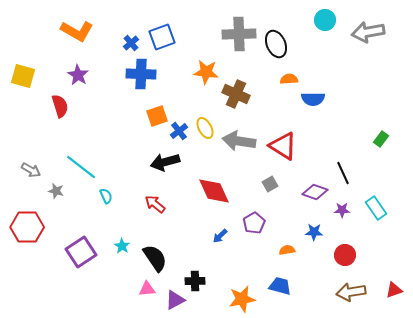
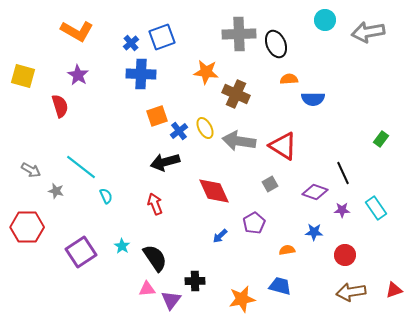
red arrow at (155, 204): rotated 30 degrees clockwise
purple triangle at (175, 300): moved 4 px left; rotated 25 degrees counterclockwise
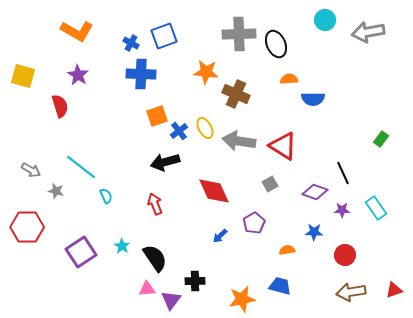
blue square at (162, 37): moved 2 px right, 1 px up
blue cross at (131, 43): rotated 21 degrees counterclockwise
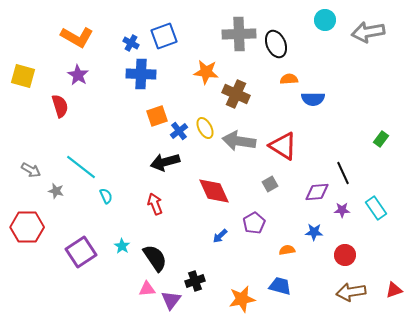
orange L-shape at (77, 31): moved 6 px down
purple diamond at (315, 192): moved 2 px right; rotated 25 degrees counterclockwise
black cross at (195, 281): rotated 18 degrees counterclockwise
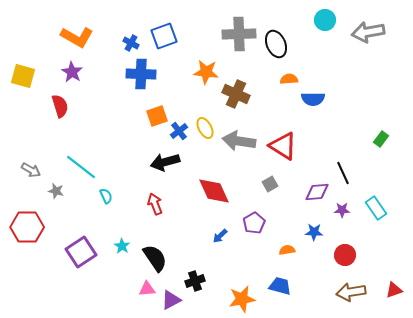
purple star at (78, 75): moved 6 px left, 3 px up
purple triangle at (171, 300): rotated 25 degrees clockwise
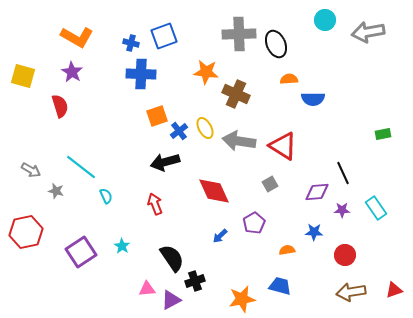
blue cross at (131, 43): rotated 14 degrees counterclockwise
green rectangle at (381, 139): moved 2 px right, 5 px up; rotated 42 degrees clockwise
red hexagon at (27, 227): moved 1 px left, 5 px down; rotated 12 degrees counterclockwise
black semicircle at (155, 258): moved 17 px right
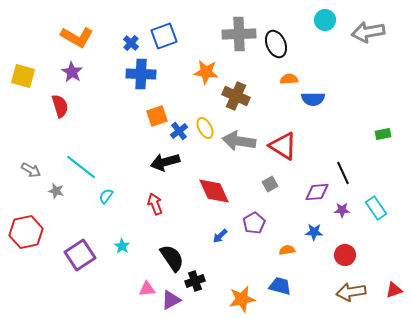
blue cross at (131, 43): rotated 28 degrees clockwise
brown cross at (236, 94): moved 2 px down
cyan semicircle at (106, 196): rotated 119 degrees counterclockwise
purple square at (81, 252): moved 1 px left, 3 px down
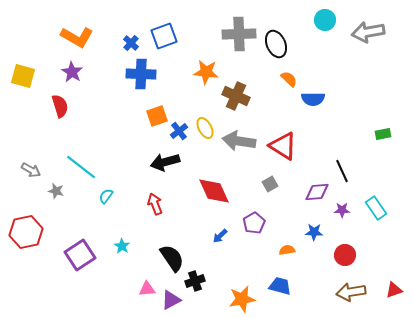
orange semicircle at (289, 79): rotated 48 degrees clockwise
black line at (343, 173): moved 1 px left, 2 px up
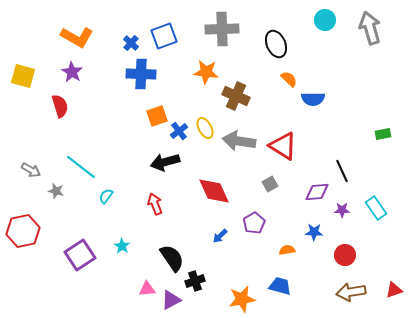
gray arrow at (368, 32): moved 2 px right, 4 px up; rotated 84 degrees clockwise
gray cross at (239, 34): moved 17 px left, 5 px up
red hexagon at (26, 232): moved 3 px left, 1 px up
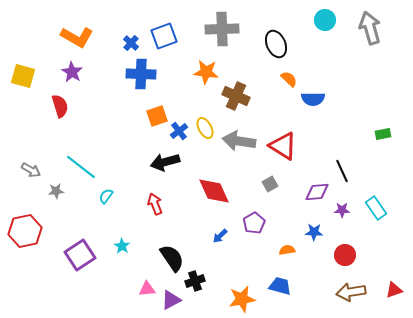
gray star at (56, 191): rotated 21 degrees counterclockwise
red hexagon at (23, 231): moved 2 px right
